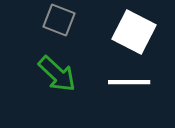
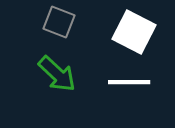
gray square: moved 2 px down
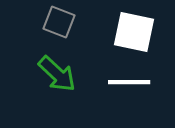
white square: rotated 15 degrees counterclockwise
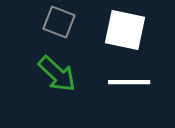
white square: moved 9 px left, 2 px up
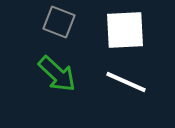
white square: rotated 15 degrees counterclockwise
white line: moved 3 px left; rotated 24 degrees clockwise
